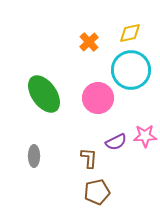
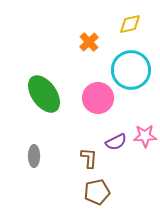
yellow diamond: moved 9 px up
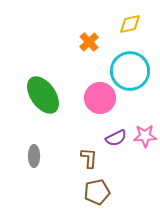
cyan circle: moved 1 px left, 1 px down
green ellipse: moved 1 px left, 1 px down
pink circle: moved 2 px right
purple semicircle: moved 4 px up
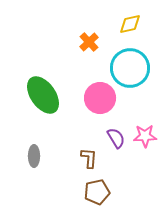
cyan circle: moved 3 px up
purple semicircle: rotated 95 degrees counterclockwise
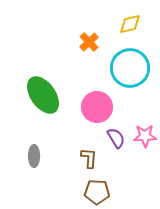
pink circle: moved 3 px left, 9 px down
brown pentagon: rotated 15 degrees clockwise
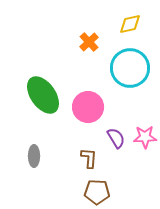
pink circle: moved 9 px left
pink star: moved 1 px down
